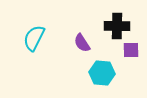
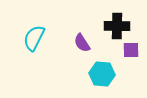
cyan hexagon: moved 1 px down
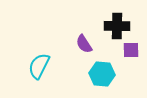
cyan semicircle: moved 5 px right, 28 px down
purple semicircle: moved 2 px right, 1 px down
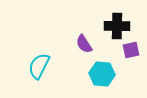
purple square: rotated 12 degrees counterclockwise
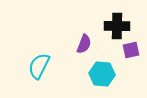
purple semicircle: rotated 126 degrees counterclockwise
